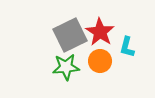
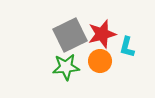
red star: moved 2 px right, 2 px down; rotated 24 degrees clockwise
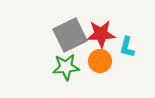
red star: moved 1 px left; rotated 12 degrees clockwise
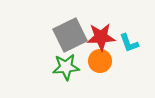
red star: moved 3 px down
cyan L-shape: moved 2 px right, 4 px up; rotated 35 degrees counterclockwise
